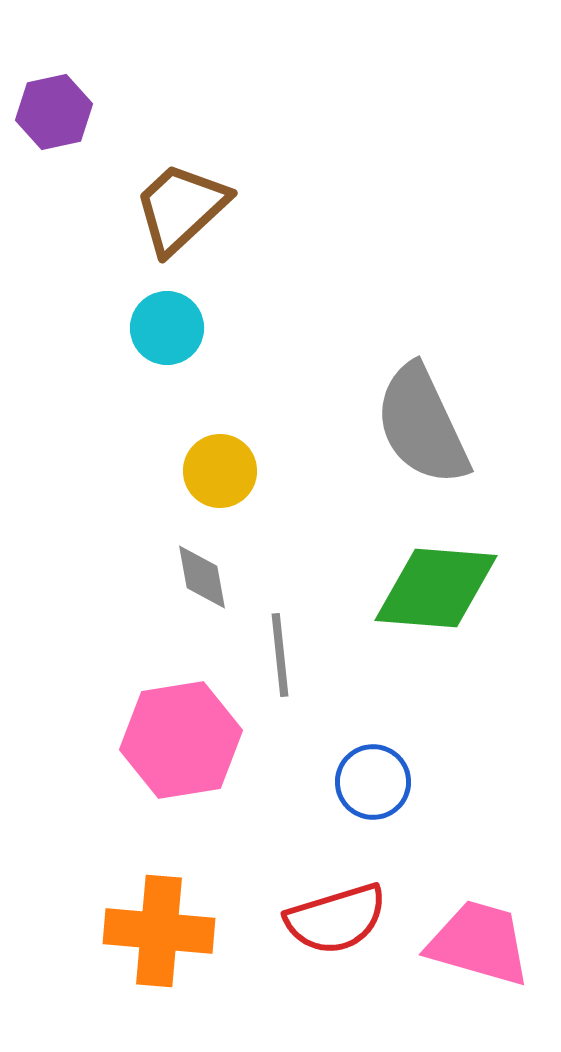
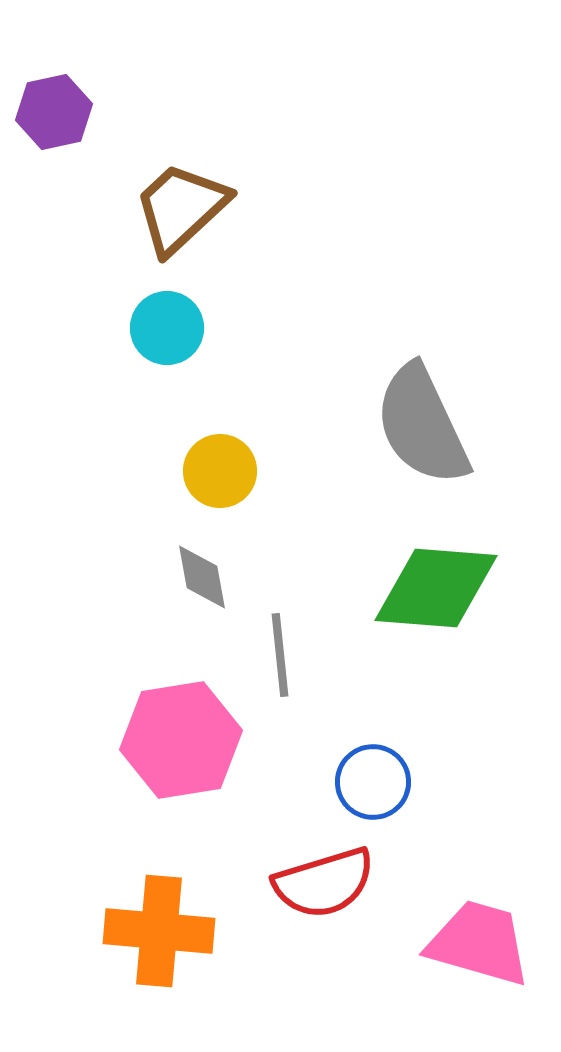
red semicircle: moved 12 px left, 36 px up
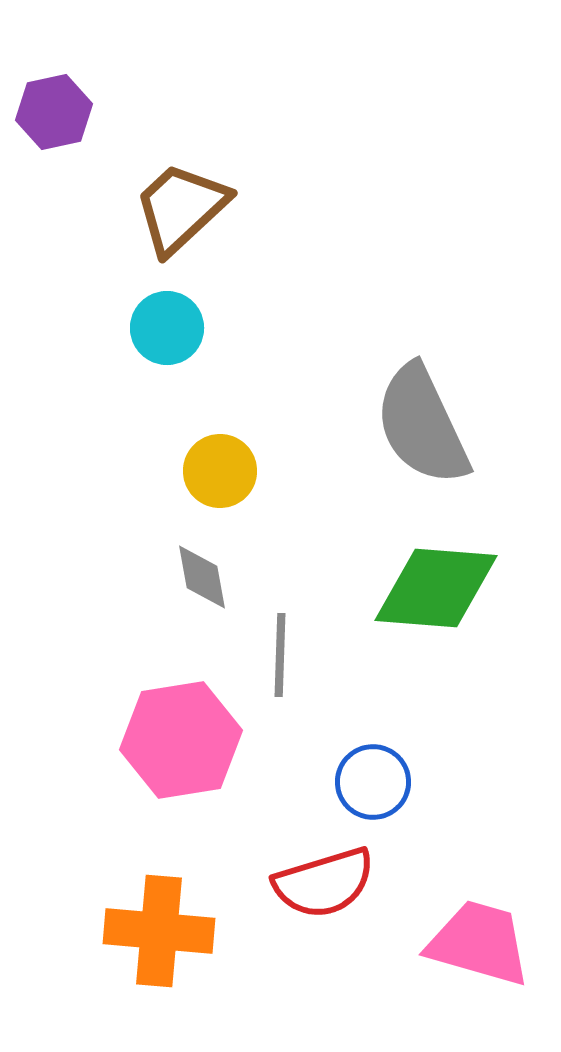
gray line: rotated 8 degrees clockwise
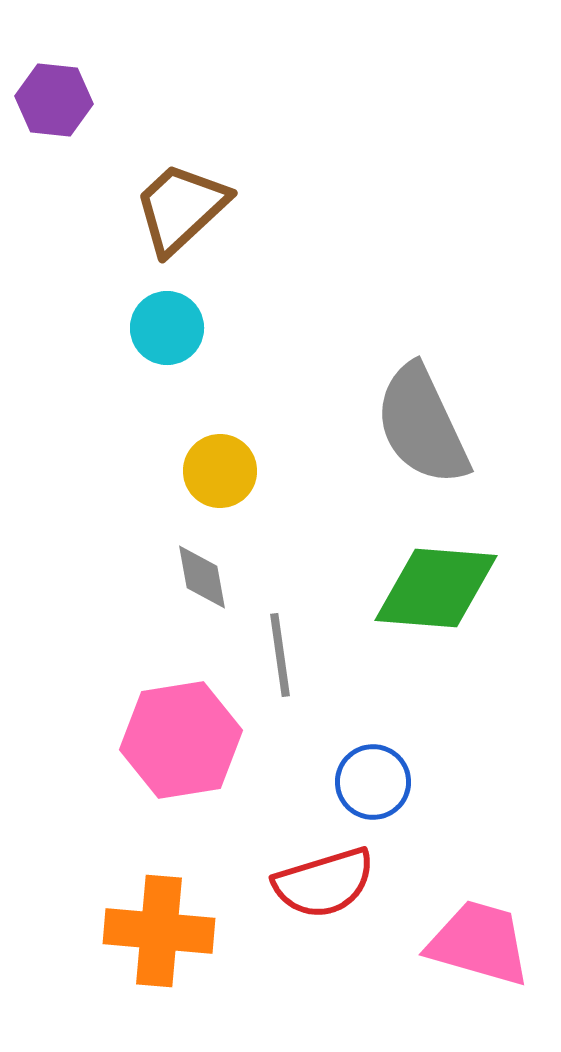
purple hexagon: moved 12 px up; rotated 18 degrees clockwise
gray line: rotated 10 degrees counterclockwise
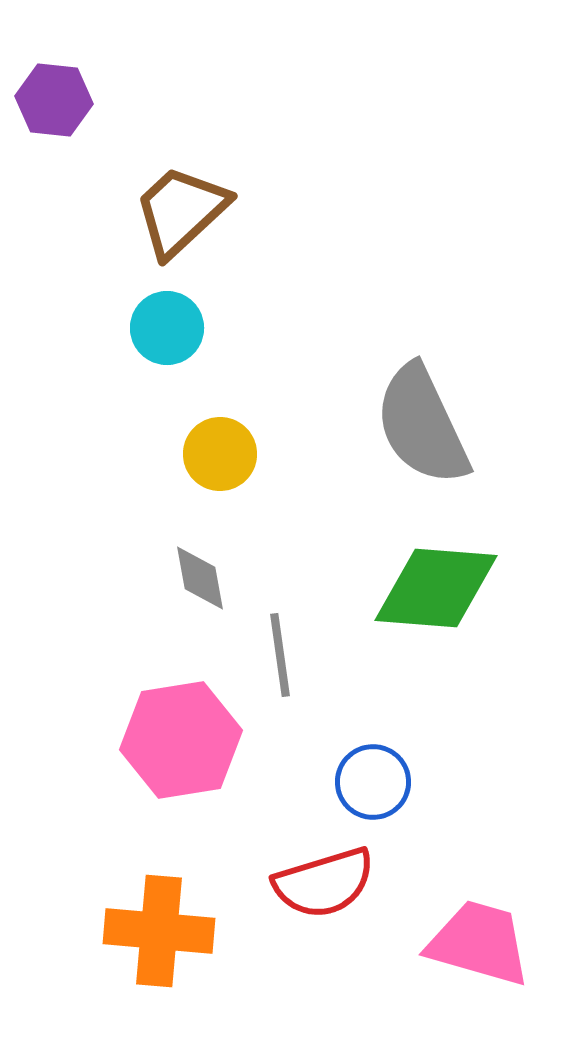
brown trapezoid: moved 3 px down
yellow circle: moved 17 px up
gray diamond: moved 2 px left, 1 px down
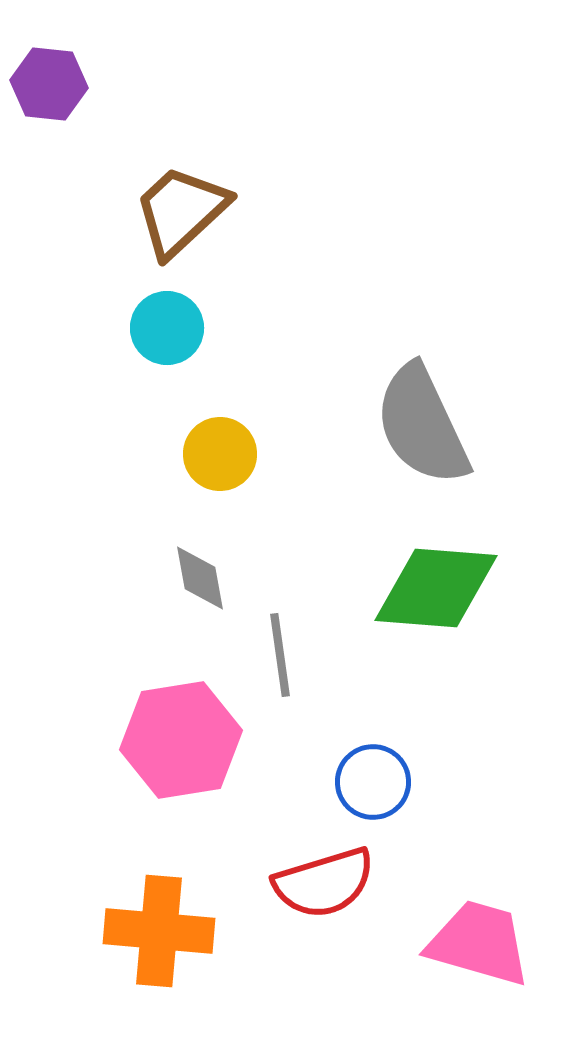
purple hexagon: moved 5 px left, 16 px up
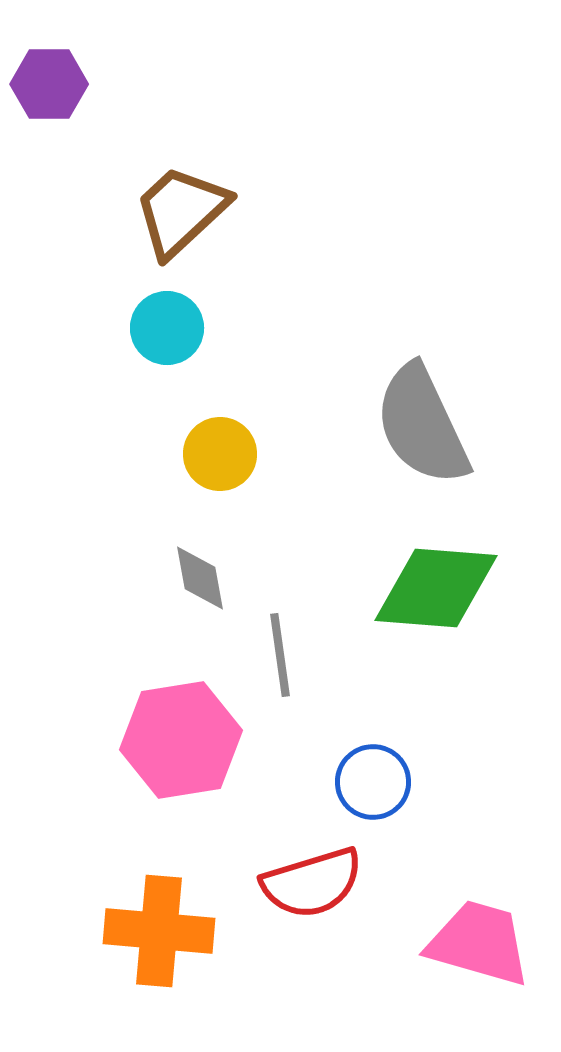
purple hexagon: rotated 6 degrees counterclockwise
red semicircle: moved 12 px left
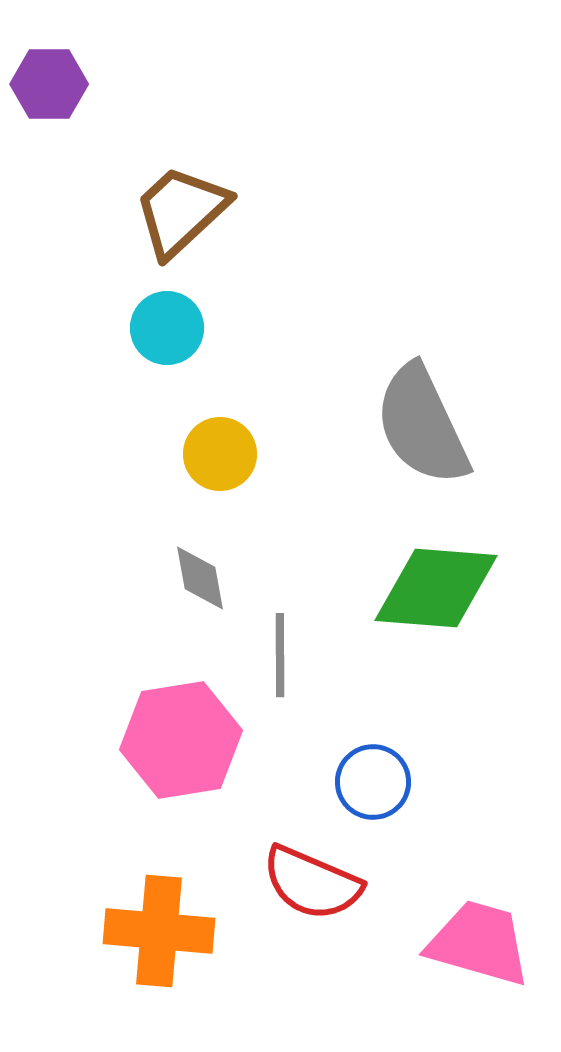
gray line: rotated 8 degrees clockwise
red semicircle: rotated 40 degrees clockwise
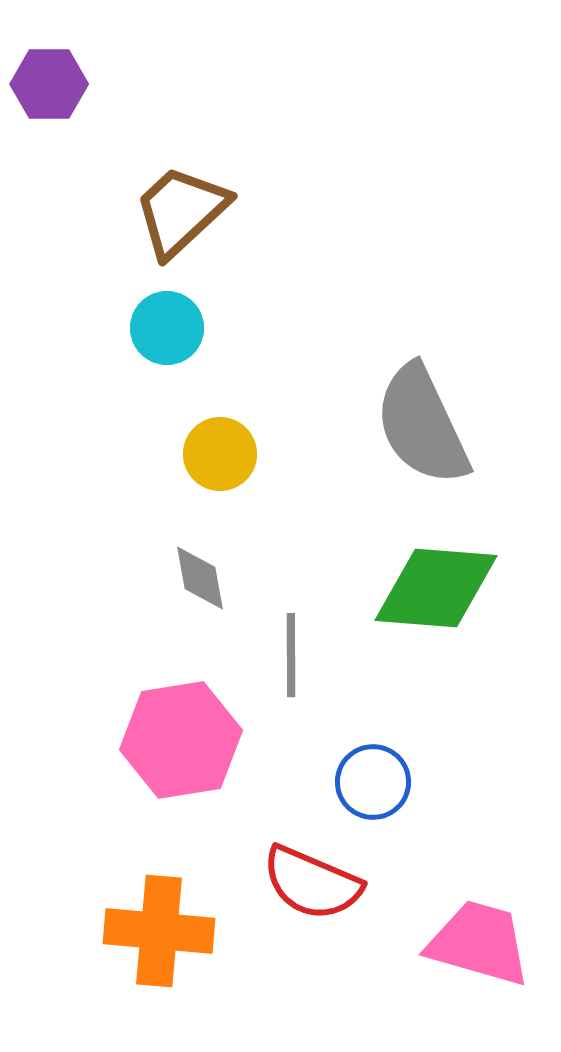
gray line: moved 11 px right
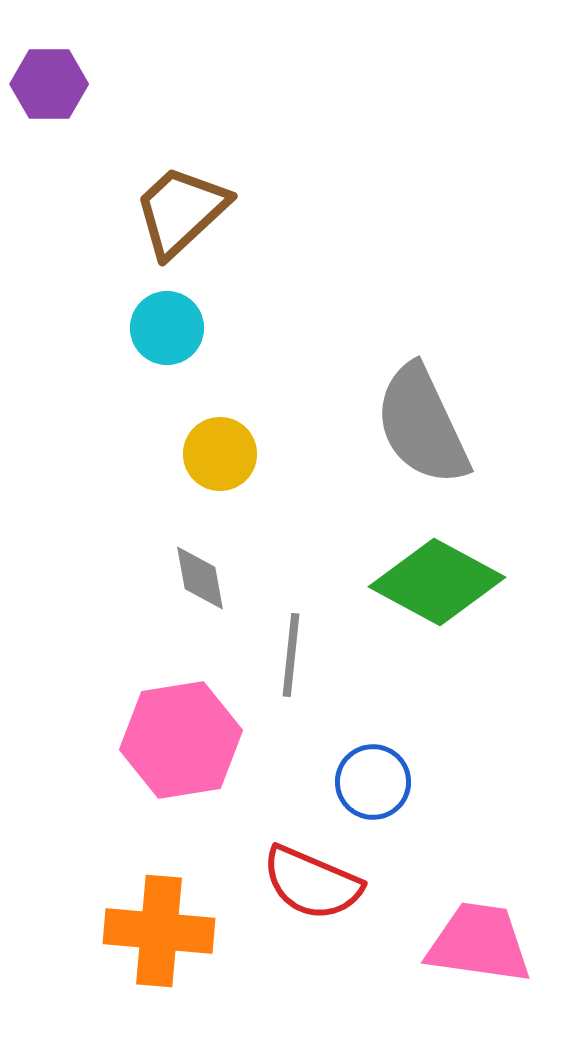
green diamond: moved 1 px right, 6 px up; rotated 24 degrees clockwise
gray line: rotated 6 degrees clockwise
pink trapezoid: rotated 8 degrees counterclockwise
